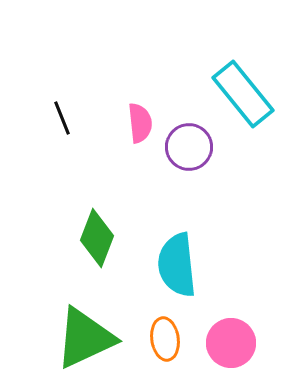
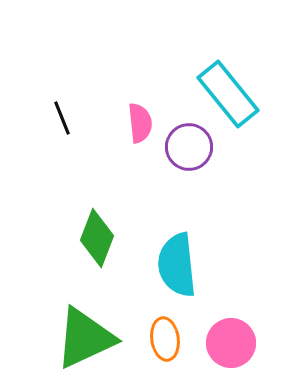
cyan rectangle: moved 15 px left
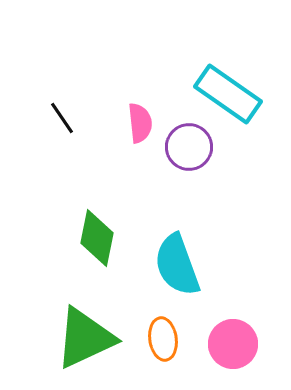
cyan rectangle: rotated 16 degrees counterclockwise
black line: rotated 12 degrees counterclockwise
green diamond: rotated 10 degrees counterclockwise
cyan semicircle: rotated 14 degrees counterclockwise
orange ellipse: moved 2 px left
pink circle: moved 2 px right, 1 px down
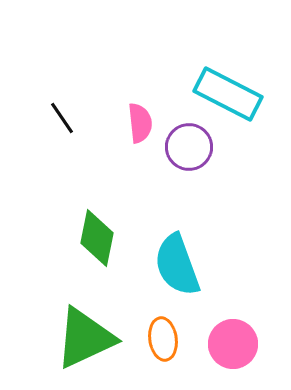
cyan rectangle: rotated 8 degrees counterclockwise
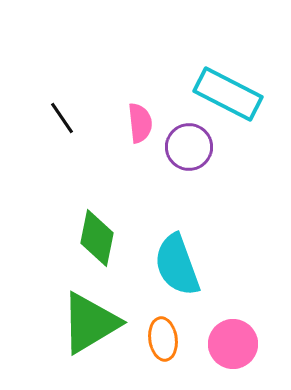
green triangle: moved 5 px right, 15 px up; rotated 6 degrees counterclockwise
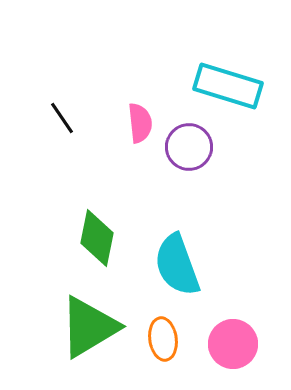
cyan rectangle: moved 8 px up; rotated 10 degrees counterclockwise
green triangle: moved 1 px left, 4 px down
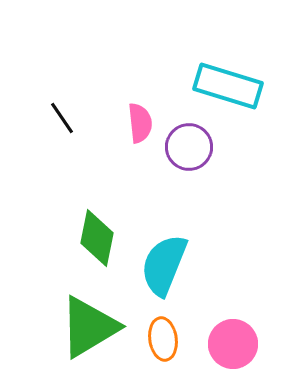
cyan semicircle: moved 13 px left; rotated 42 degrees clockwise
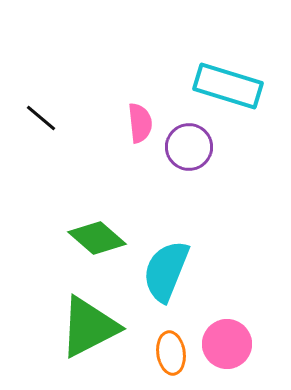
black line: moved 21 px left; rotated 16 degrees counterclockwise
green diamond: rotated 60 degrees counterclockwise
cyan semicircle: moved 2 px right, 6 px down
green triangle: rotated 4 degrees clockwise
orange ellipse: moved 8 px right, 14 px down
pink circle: moved 6 px left
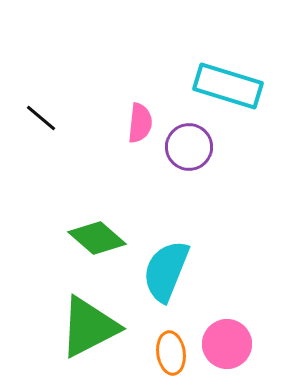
pink semicircle: rotated 12 degrees clockwise
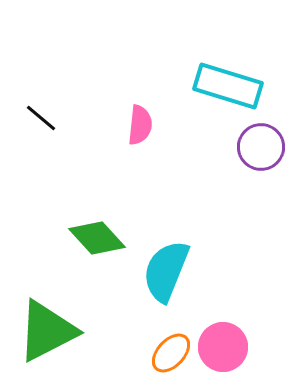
pink semicircle: moved 2 px down
purple circle: moved 72 px right
green diamond: rotated 6 degrees clockwise
green triangle: moved 42 px left, 4 px down
pink circle: moved 4 px left, 3 px down
orange ellipse: rotated 51 degrees clockwise
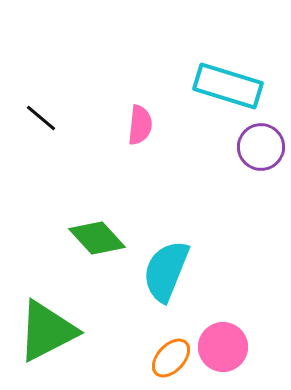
orange ellipse: moved 5 px down
